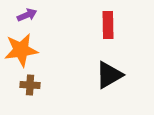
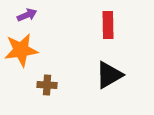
brown cross: moved 17 px right
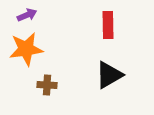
orange star: moved 5 px right, 1 px up
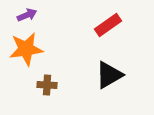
red rectangle: rotated 56 degrees clockwise
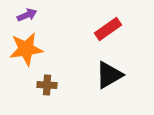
red rectangle: moved 4 px down
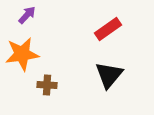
purple arrow: rotated 24 degrees counterclockwise
orange star: moved 4 px left, 5 px down
black triangle: rotated 20 degrees counterclockwise
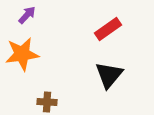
brown cross: moved 17 px down
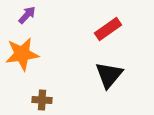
brown cross: moved 5 px left, 2 px up
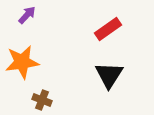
orange star: moved 8 px down
black triangle: rotated 8 degrees counterclockwise
brown cross: rotated 18 degrees clockwise
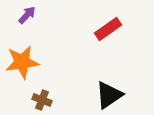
black triangle: moved 20 px down; rotated 24 degrees clockwise
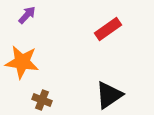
orange star: rotated 16 degrees clockwise
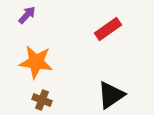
orange star: moved 14 px right
black triangle: moved 2 px right
